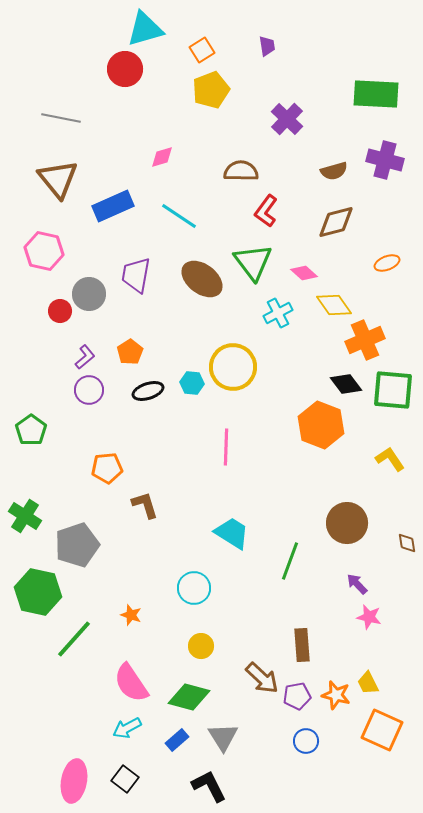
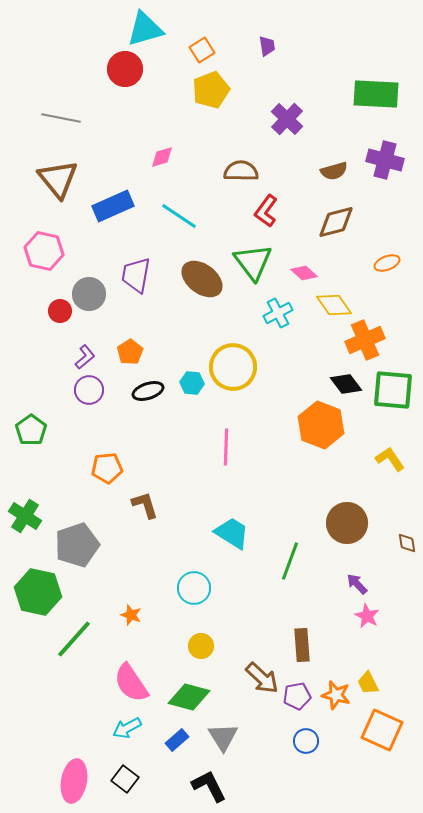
pink star at (369, 617): moved 2 px left, 1 px up; rotated 15 degrees clockwise
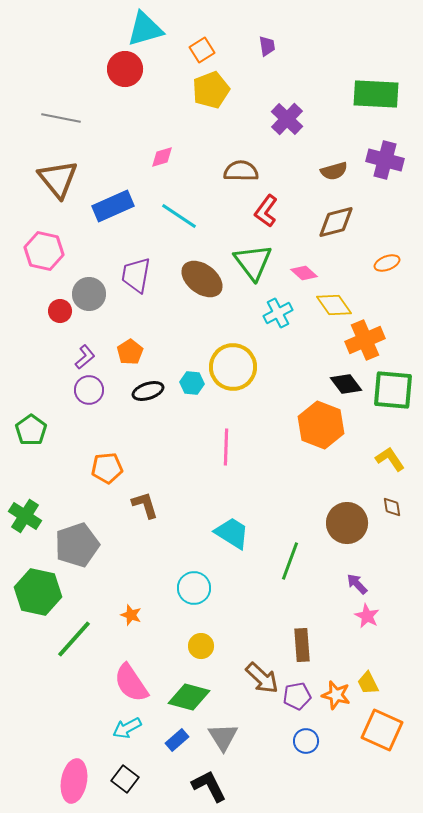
brown diamond at (407, 543): moved 15 px left, 36 px up
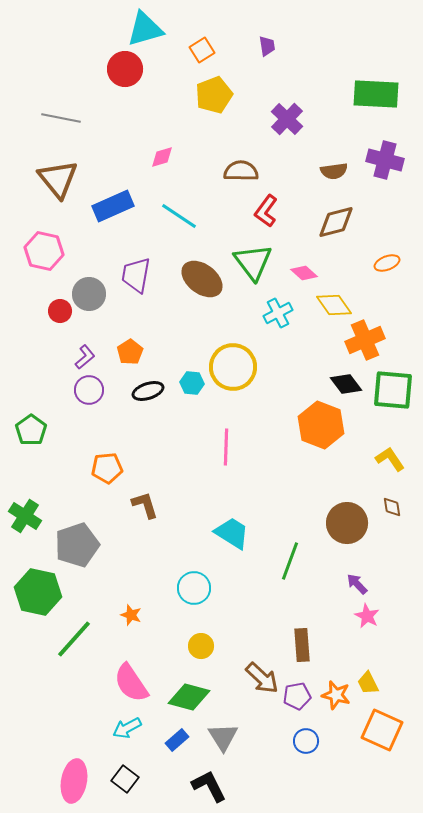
yellow pentagon at (211, 90): moved 3 px right, 5 px down
brown semicircle at (334, 171): rotated 8 degrees clockwise
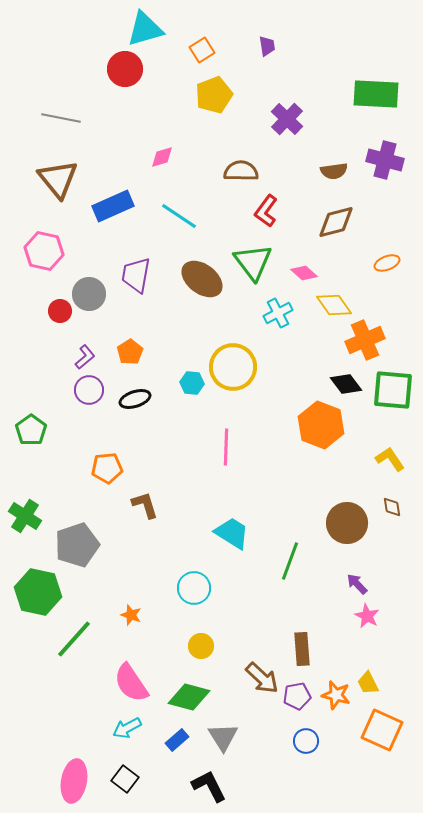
black ellipse at (148, 391): moved 13 px left, 8 px down
brown rectangle at (302, 645): moved 4 px down
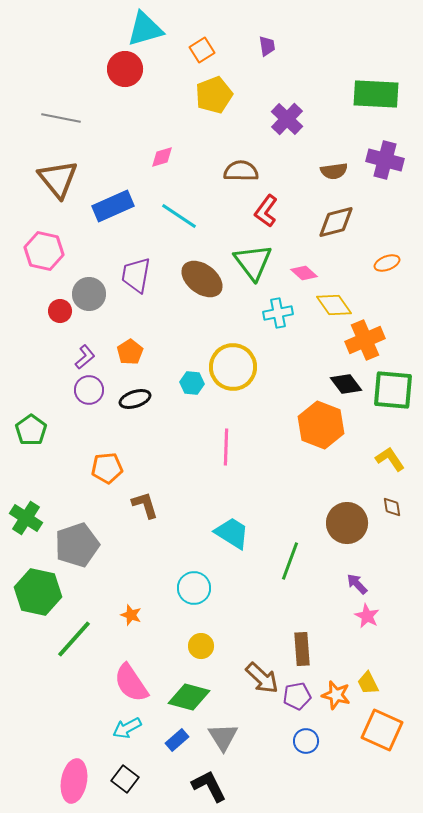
cyan cross at (278, 313): rotated 16 degrees clockwise
green cross at (25, 516): moved 1 px right, 2 px down
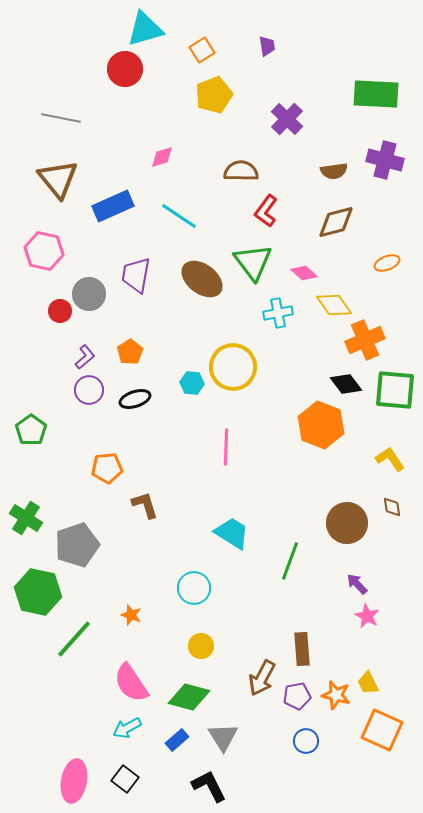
green square at (393, 390): moved 2 px right
brown arrow at (262, 678): rotated 75 degrees clockwise
